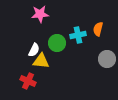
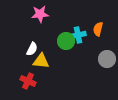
green circle: moved 9 px right, 2 px up
white semicircle: moved 2 px left, 1 px up
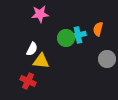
green circle: moved 3 px up
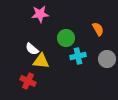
orange semicircle: rotated 136 degrees clockwise
cyan cross: moved 21 px down
white semicircle: rotated 104 degrees clockwise
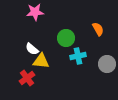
pink star: moved 5 px left, 2 px up
gray circle: moved 5 px down
red cross: moved 1 px left, 3 px up; rotated 28 degrees clockwise
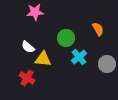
white semicircle: moved 4 px left, 2 px up
cyan cross: moved 1 px right, 1 px down; rotated 28 degrees counterclockwise
yellow triangle: moved 2 px right, 2 px up
red cross: rotated 21 degrees counterclockwise
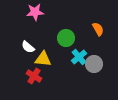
gray circle: moved 13 px left
red cross: moved 7 px right, 2 px up
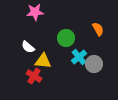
yellow triangle: moved 2 px down
